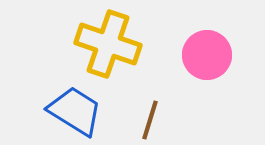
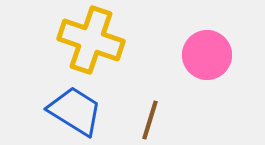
yellow cross: moved 17 px left, 4 px up
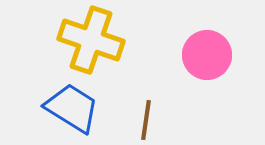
blue trapezoid: moved 3 px left, 3 px up
brown line: moved 4 px left; rotated 9 degrees counterclockwise
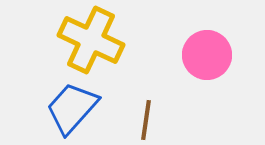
yellow cross: rotated 6 degrees clockwise
blue trapezoid: rotated 80 degrees counterclockwise
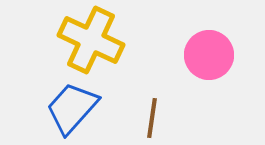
pink circle: moved 2 px right
brown line: moved 6 px right, 2 px up
